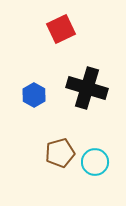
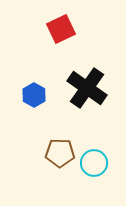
black cross: rotated 18 degrees clockwise
brown pentagon: rotated 16 degrees clockwise
cyan circle: moved 1 px left, 1 px down
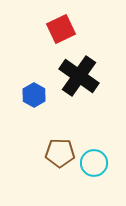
black cross: moved 8 px left, 12 px up
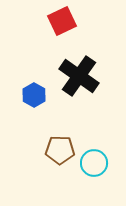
red square: moved 1 px right, 8 px up
brown pentagon: moved 3 px up
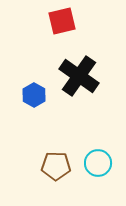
red square: rotated 12 degrees clockwise
brown pentagon: moved 4 px left, 16 px down
cyan circle: moved 4 px right
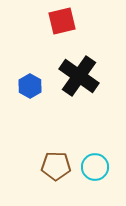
blue hexagon: moved 4 px left, 9 px up
cyan circle: moved 3 px left, 4 px down
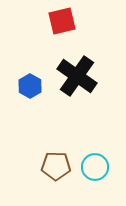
black cross: moved 2 px left
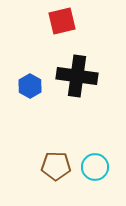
black cross: rotated 27 degrees counterclockwise
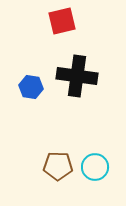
blue hexagon: moved 1 px right, 1 px down; rotated 20 degrees counterclockwise
brown pentagon: moved 2 px right
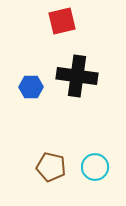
blue hexagon: rotated 10 degrees counterclockwise
brown pentagon: moved 7 px left, 1 px down; rotated 12 degrees clockwise
